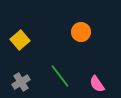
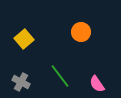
yellow square: moved 4 px right, 1 px up
gray cross: rotated 30 degrees counterclockwise
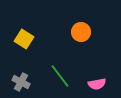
yellow square: rotated 18 degrees counterclockwise
pink semicircle: rotated 66 degrees counterclockwise
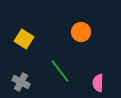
green line: moved 5 px up
pink semicircle: moved 1 px right, 1 px up; rotated 102 degrees clockwise
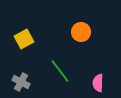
yellow square: rotated 30 degrees clockwise
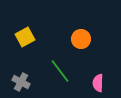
orange circle: moved 7 px down
yellow square: moved 1 px right, 2 px up
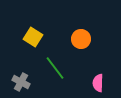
yellow square: moved 8 px right; rotated 30 degrees counterclockwise
green line: moved 5 px left, 3 px up
